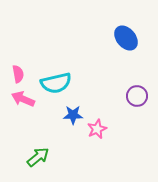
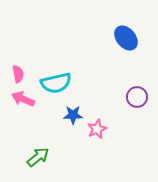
purple circle: moved 1 px down
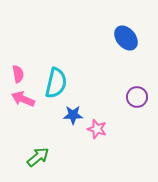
cyan semicircle: rotated 64 degrees counterclockwise
pink star: rotated 30 degrees counterclockwise
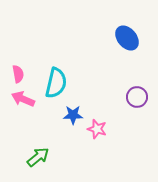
blue ellipse: moved 1 px right
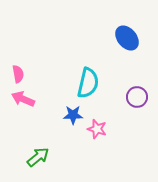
cyan semicircle: moved 32 px right
